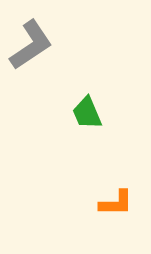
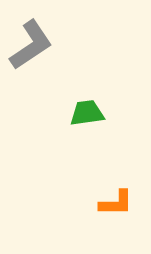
green trapezoid: rotated 105 degrees clockwise
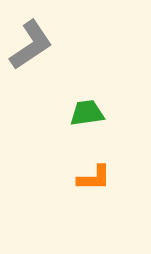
orange L-shape: moved 22 px left, 25 px up
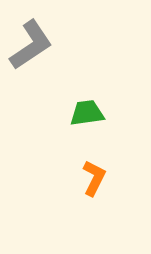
orange L-shape: rotated 63 degrees counterclockwise
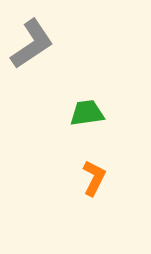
gray L-shape: moved 1 px right, 1 px up
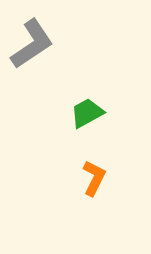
green trapezoid: rotated 21 degrees counterclockwise
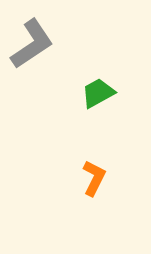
green trapezoid: moved 11 px right, 20 px up
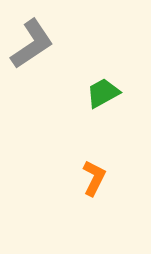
green trapezoid: moved 5 px right
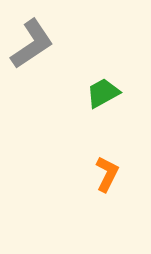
orange L-shape: moved 13 px right, 4 px up
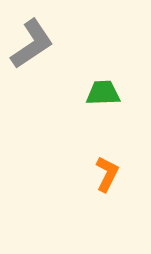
green trapezoid: rotated 27 degrees clockwise
